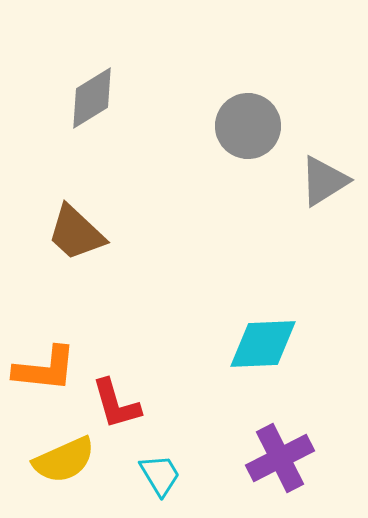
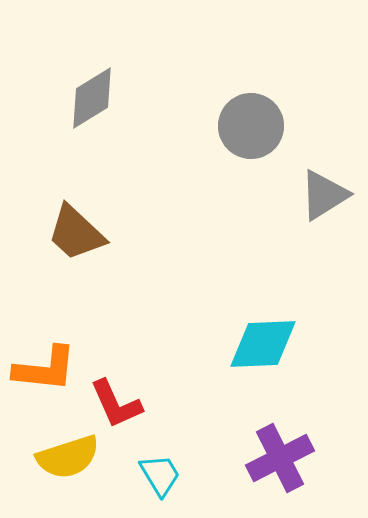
gray circle: moved 3 px right
gray triangle: moved 14 px down
red L-shape: rotated 8 degrees counterclockwise
yellow semicircle: moved 4 px right, 3 px up; rotated 6 degrees clockwise
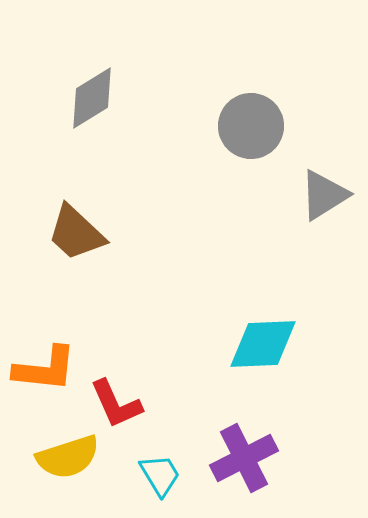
purple cross: moved 36 px left
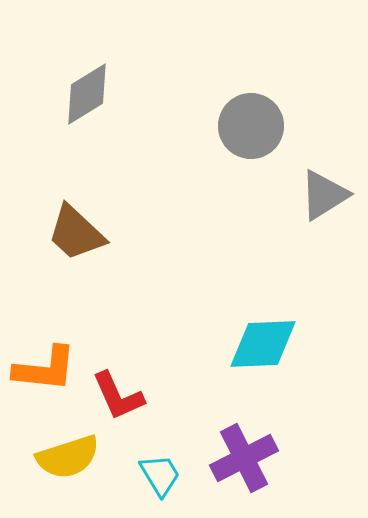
gray diamond: moved 5 px left, 4 px up
red L-shape: moved 2 px right, 8 px up
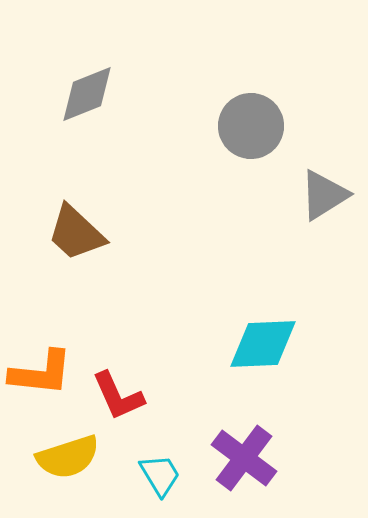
gray diamond: rotated 10 degrees clockwise
orange L-shape: moved 4 px left, 4 px down
purple cross: rotated 26 degrees counterclockwise
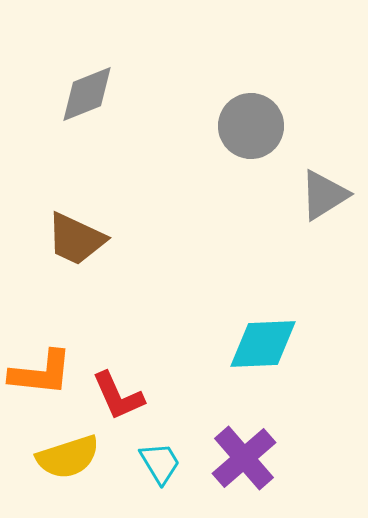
brown trapezoid: moved 6 px down; rotated 18 degrees counterclockwise
purple cross: rotated 12 degrees clockwise
cyan trapezoid: moved 12 px up
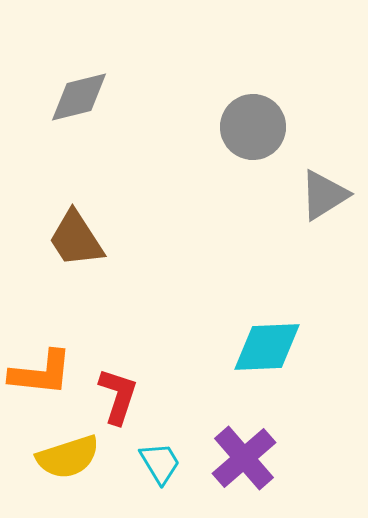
gray diamond: moved 8 px left, 3 px down; rotated 8 degrees clockwise
gray circle: moved 2 px right, 1 px down
brown trapezoid: rotated 32 degrees clockwise
cyan diamond: moved 4 px right, 3 px down
red L-shape: rotated 138 degrees counterclockwise
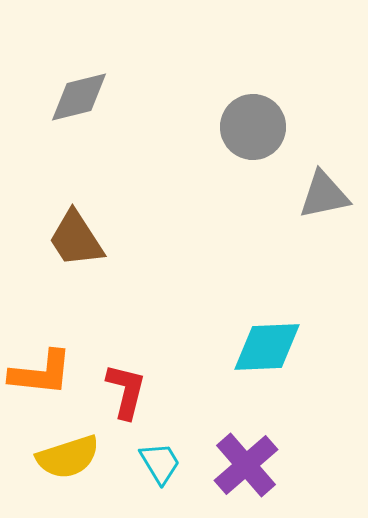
gray triangle: rotated 20 degrees clockwise
red L-shape: moved 8 px right, 5 px up; rotated 4 degrees counterclockwise
purple cross: moved 2 px right, 7 px down
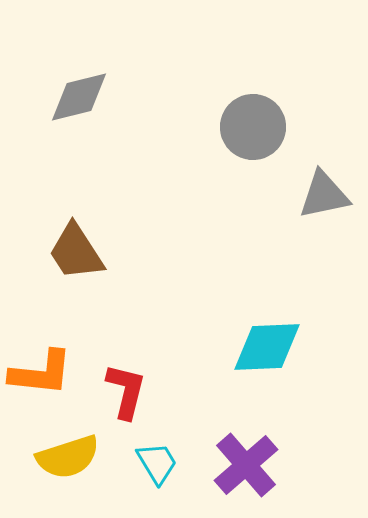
brown trapezoid: moved 13 px down
cyan trapezoid: moved 3 px left
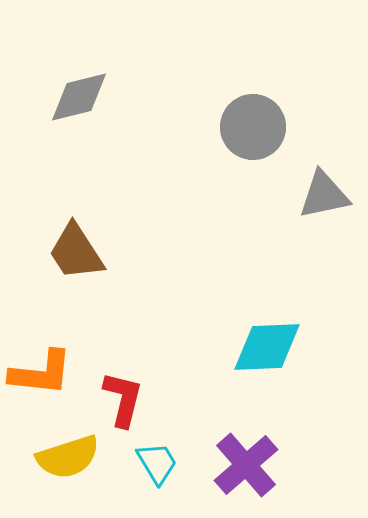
red L-shape: moved 3 px left, 8 px down
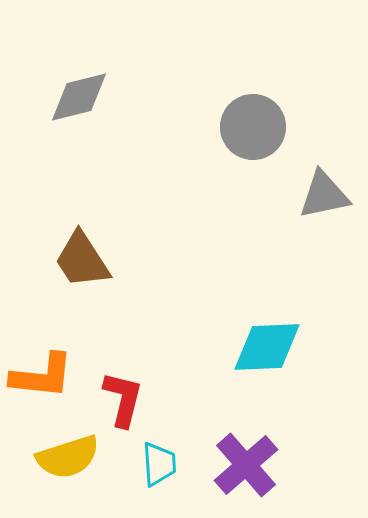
brown trapezoid: moved 6 px right, 8 px down
orange L-shape: moved 1 px right, 3 px down
cyan trapezoid: moved 2 px right, 1 px down; rotated 27 degrees clockwise
